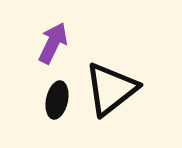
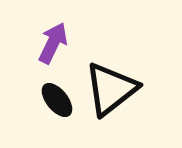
black ellipse: rotated 51 degrees counterclockwise
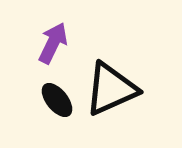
black triangle: rotated 14 degrees clockwise
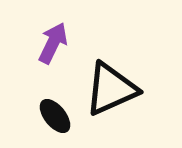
black ellipse: moved 2 px left, 16 px down
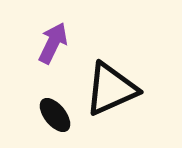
black ellipse: moved 1 px up
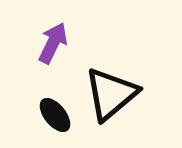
black triangle: moved 5 px down; rotated 16 degrees counterclockwise
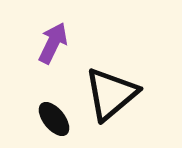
black ellipse: moved 1 px left, 4 px down
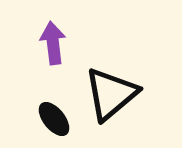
purple arrow: rotated 33 degrees counterclockwise
